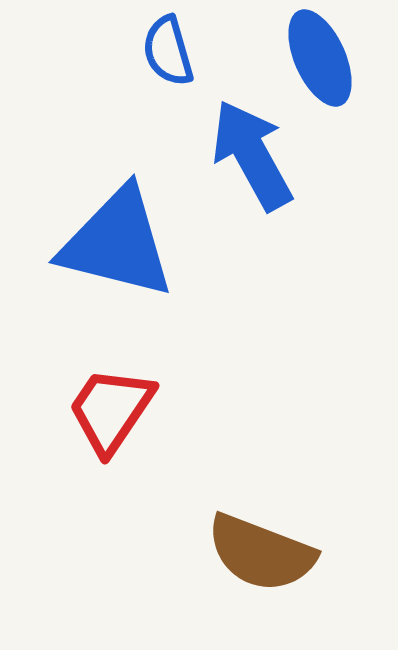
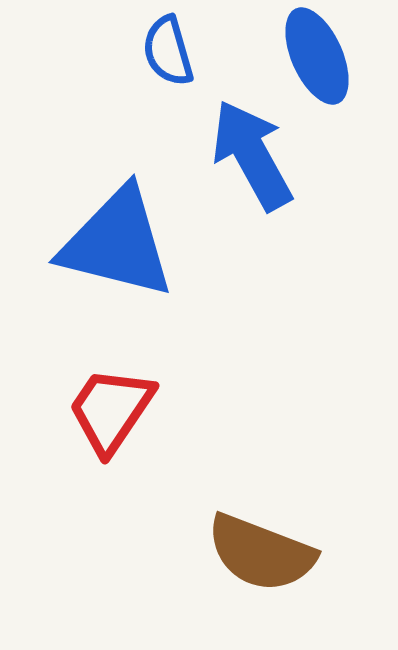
blue ellipse: moved 3 px left, 2 px up
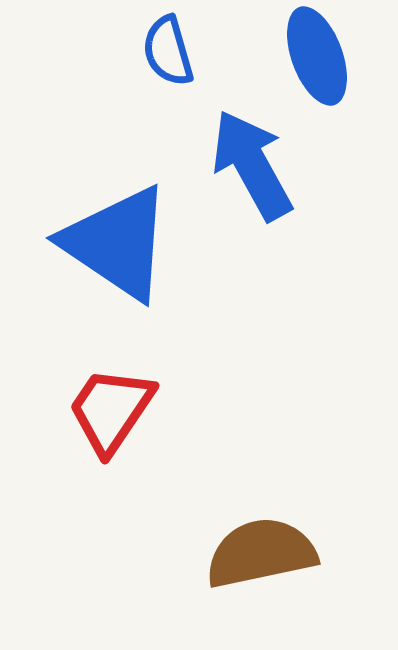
blue ellipse: rotated 4 degrees clockwise
blue arrow: moved 10 px down
blue triangle: rotated 20 degrees clockwise
brown semicircle: rotated 147 degrees clockwise
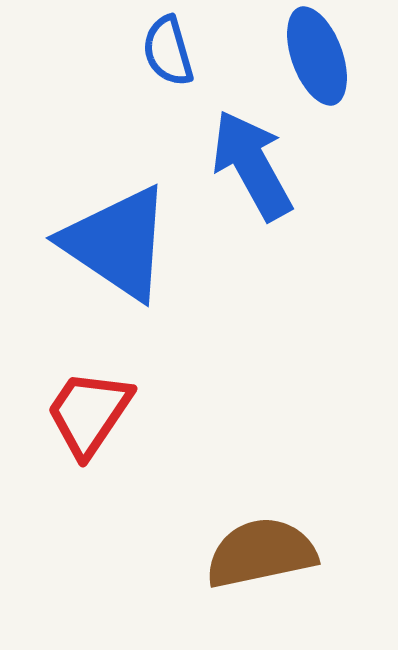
red trapezoid: moved 22 px left, 3 px down
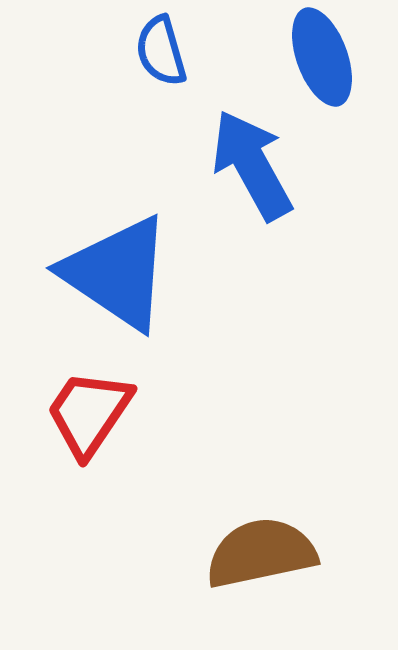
blue semicircle: moved 7 px left
blue ellipse: moved 5 px right, 1 px down
blue triangle: moved 30 px down
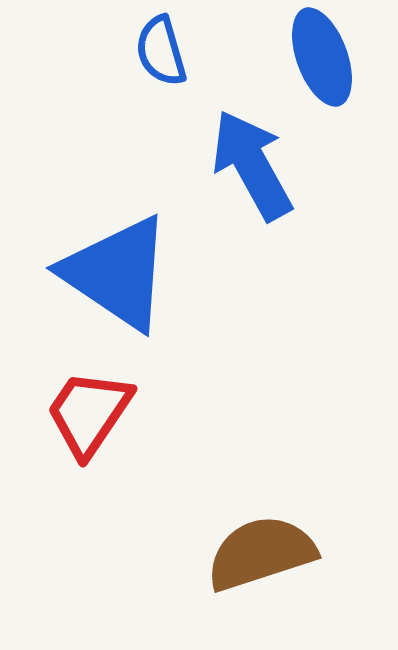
brown semicircle: rotated 6 degrees counterclockwise
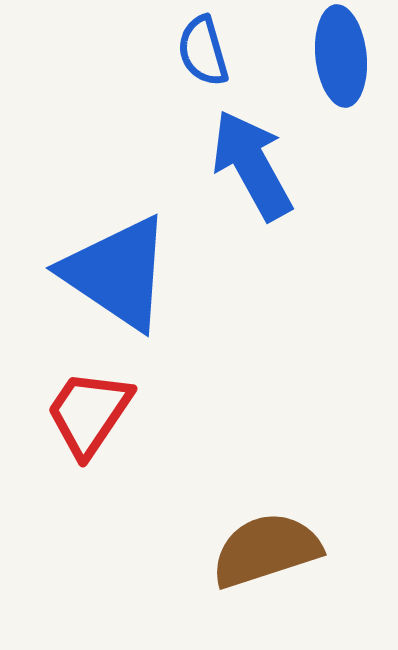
blue semicircle: moved 42 px right
blue ellipse: moved 19 px right, 1 px up; rotated 14 degrees clockwise
brown semicircle: moved 5 px right, 3 px up
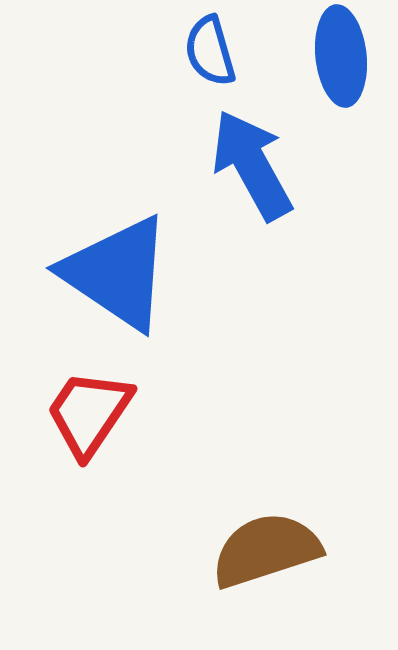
blue semicircle: moved 7 px right
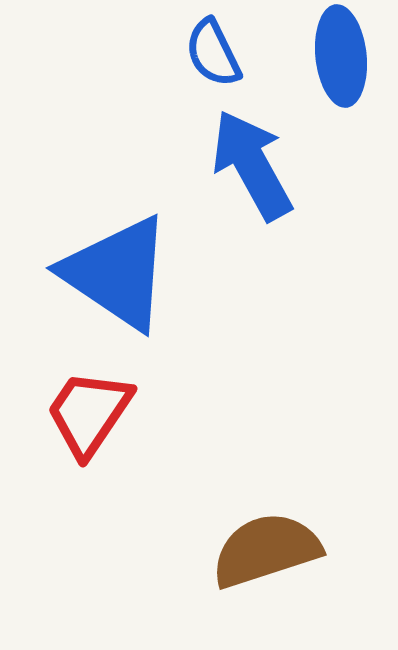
blue semicircle: moved 3 px right, 2 px down; rotated 10 degrees counterclockwise
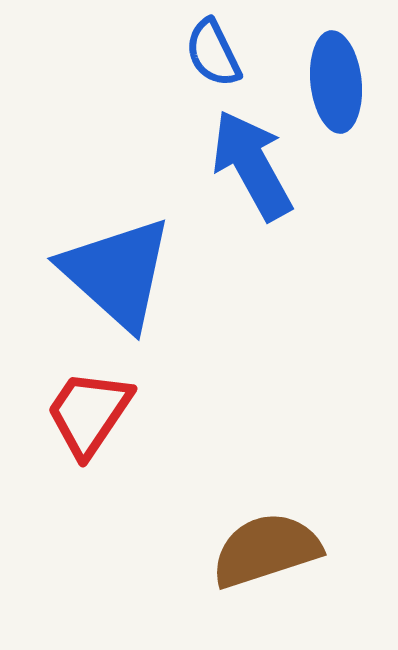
blue ellipse: moved 5 px left, 26 px down
blue triangle: rotated 8 degrees clockwise
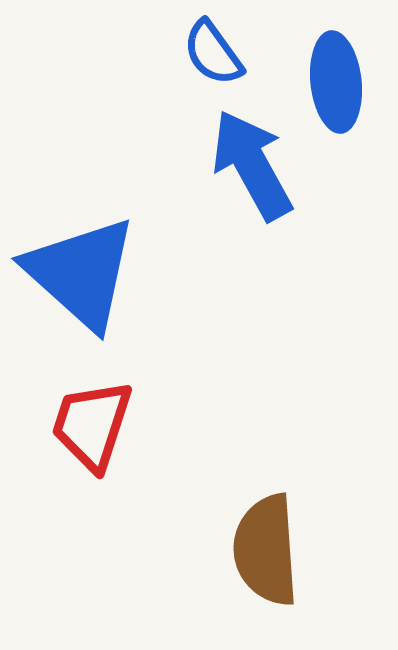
blue semicircle: rotated 10 degrees counterclockwise
blue triangle: moved 36 px left
red trapezoid: moved 3 px right, 12 px down; rotated 16 degrees counterclockwise
brown semicircle: rotated 76 degrees counterclockwise
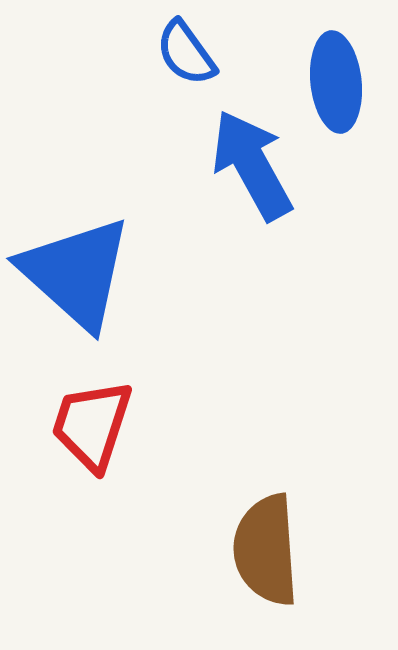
blue semicircle: moved 27 px left
blue triangle: moved 5 px left
